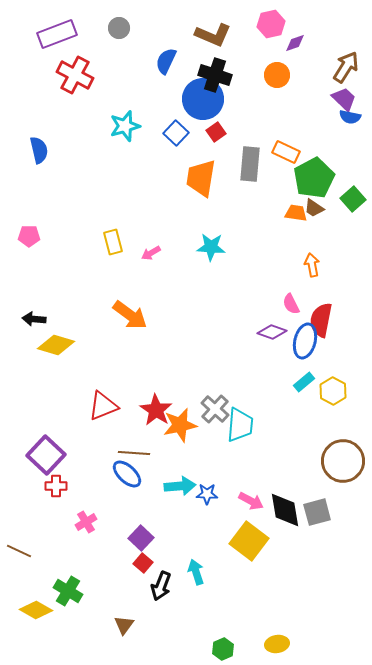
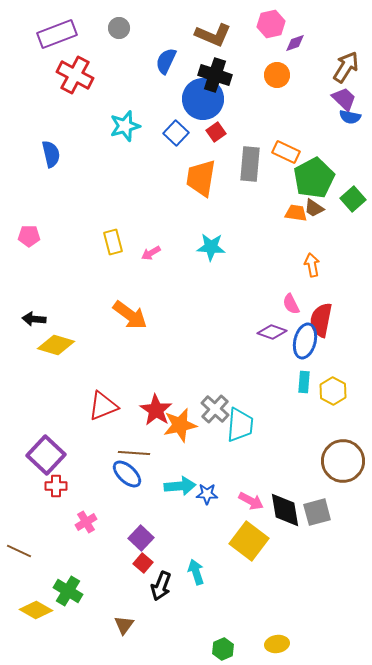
blue semicircle at (39, 150): moved 12 px right, 4 px down
cyan rectangle at (304, 382): rotated 45 degrees counterclockwise
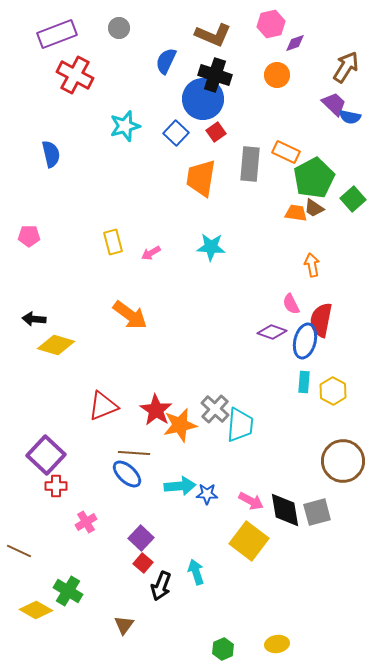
purple trapezoid at (344, 99): moved 10 px left, 5 px down
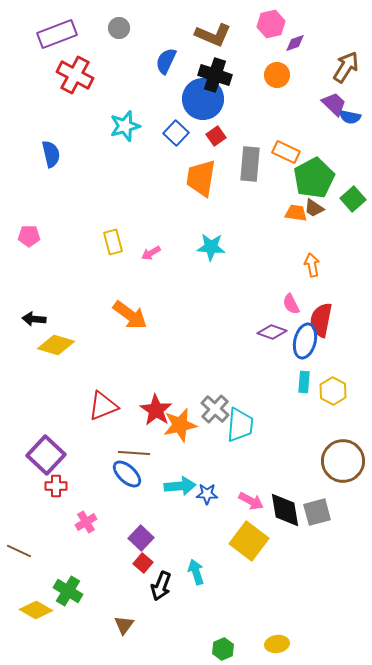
red square at (216, 132): moved 4 px down
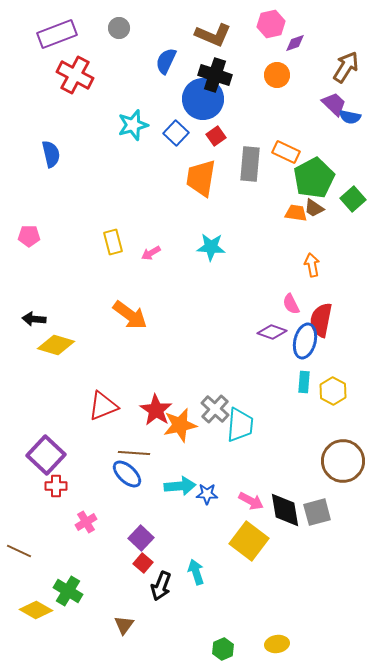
cyan star at (125, 126): moved 8 px right, 1 px up
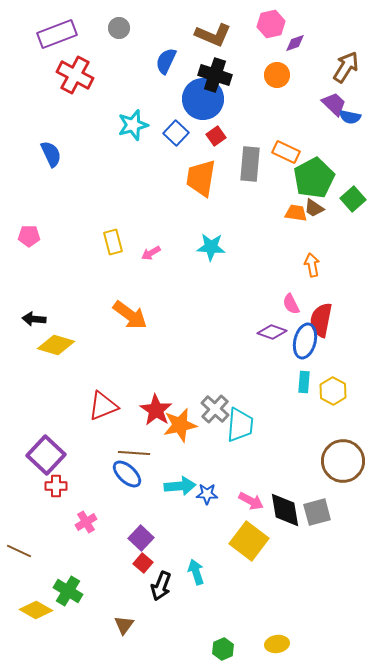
blue semicircle at (51, 154): rotated 12 degrees counterclockwise
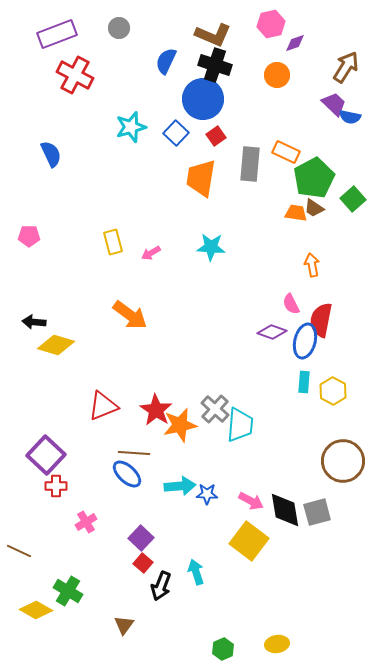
black cross at (215, 75): moved 10 px up
cyan star at (133, 125): moved 2 px left, 2 px down
black arrow at (34, 319): moved 3 px down
